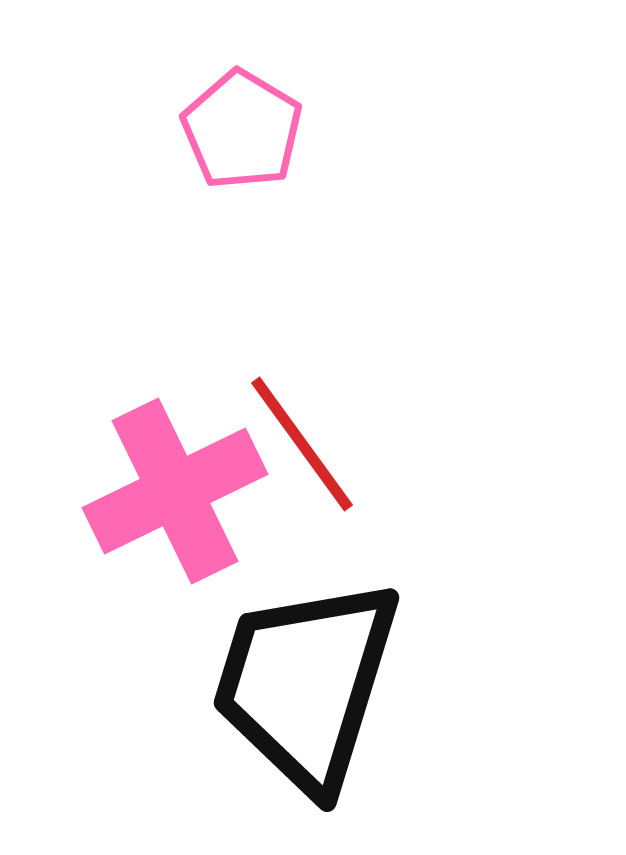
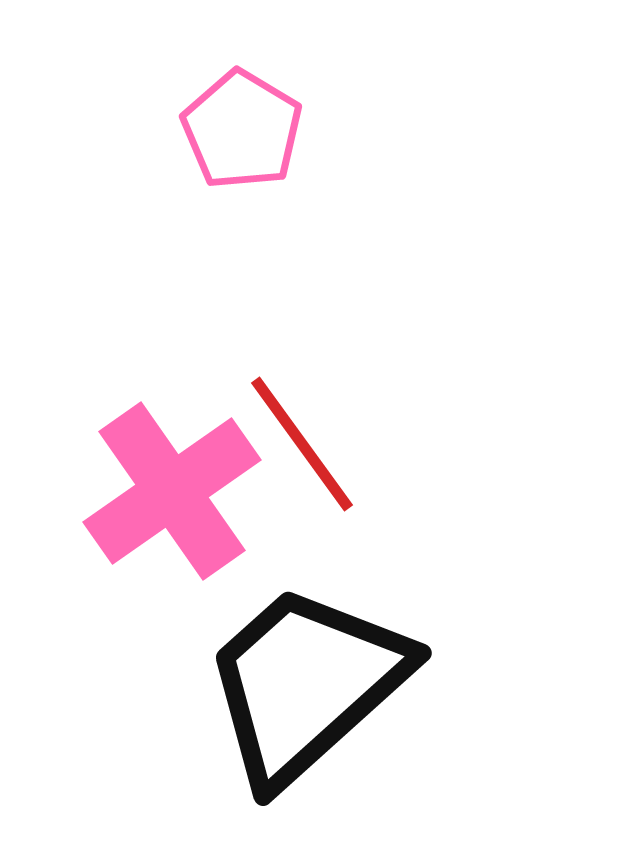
pink cross: moved 3 px left; rotated 9 degrees counterclockwise
black trapezoid: rotated 31 degrees clockwise
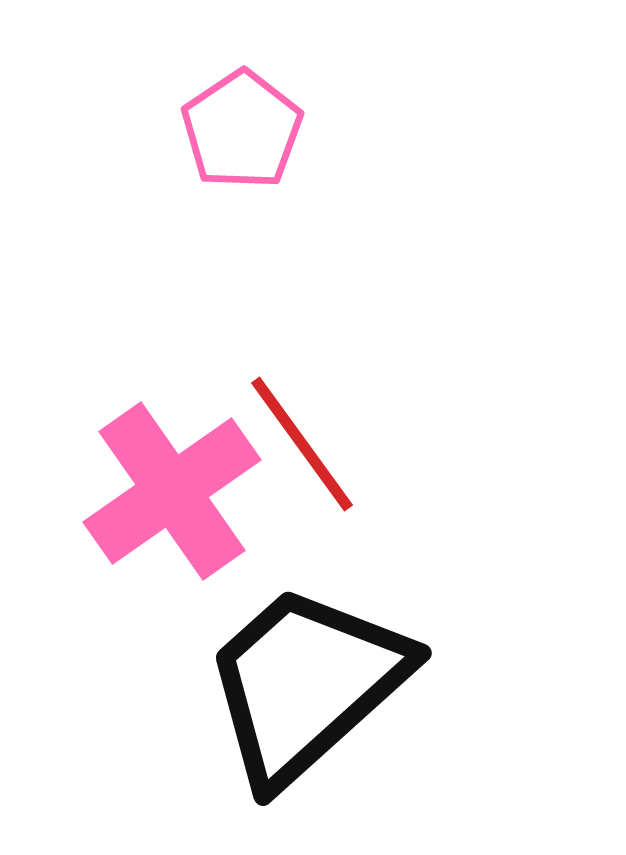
pink pentagon: rotated 7 degrees clockwise
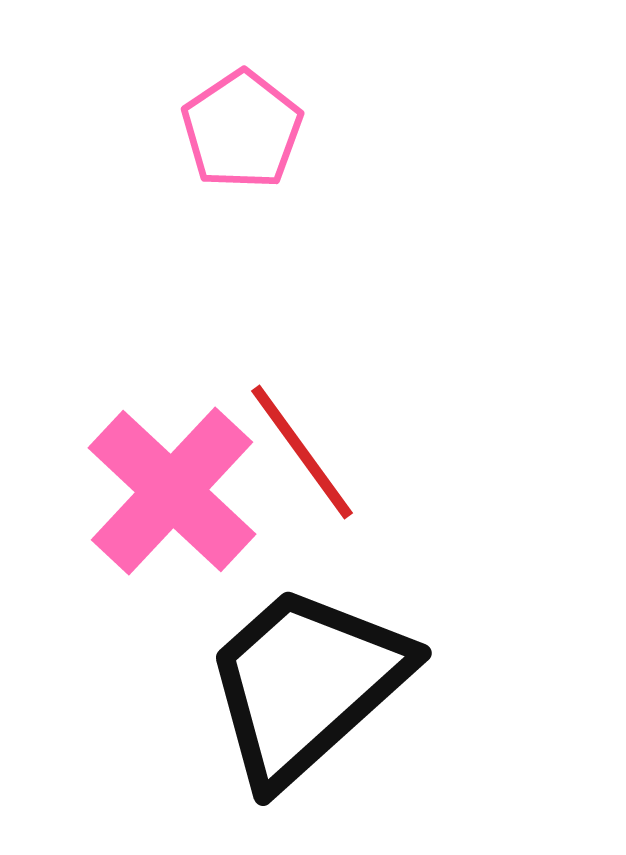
red line: moved 8 px down
pink cross: rotated 12 degrees counterclockwise
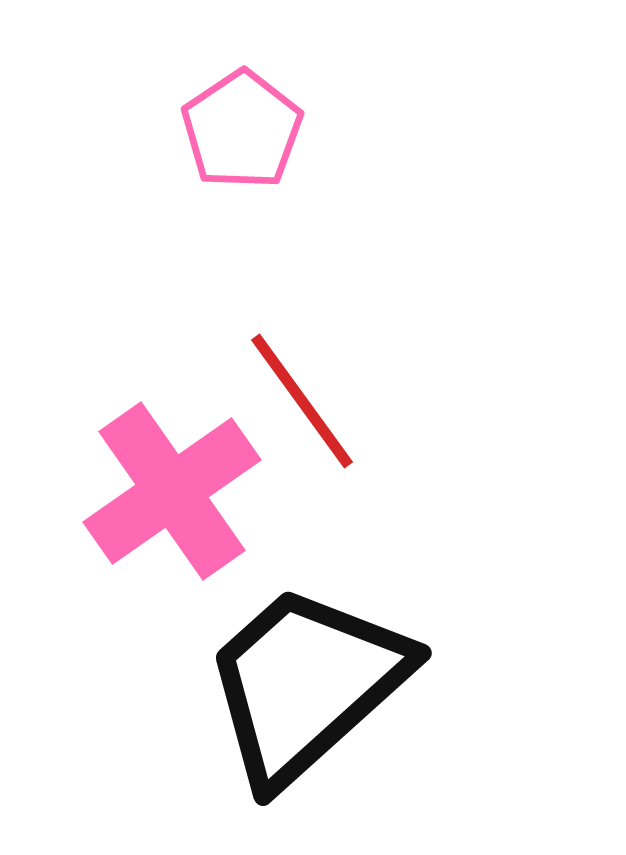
red line: moved 51 px up
pink cross: rotated 12 degrees clockwise
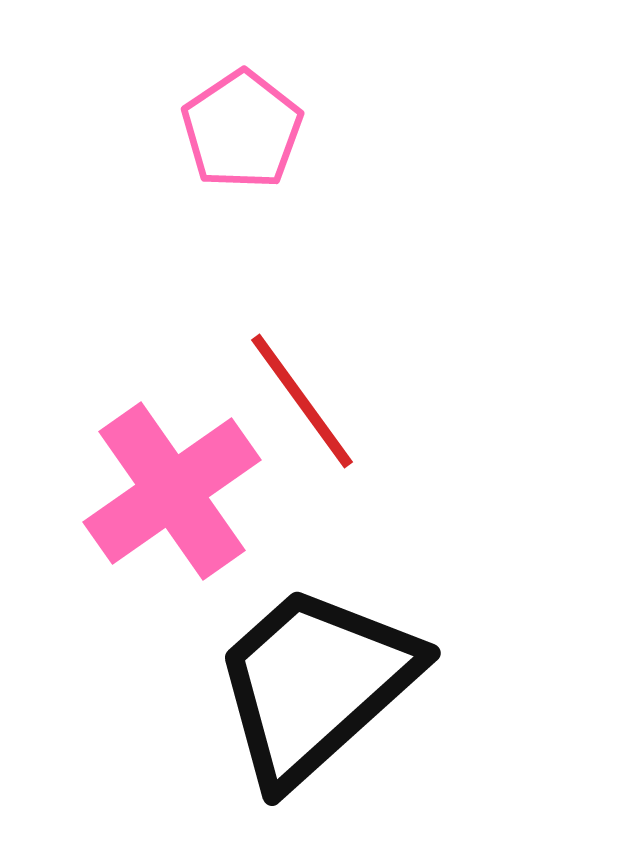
black trapezoid: moved 9 px right
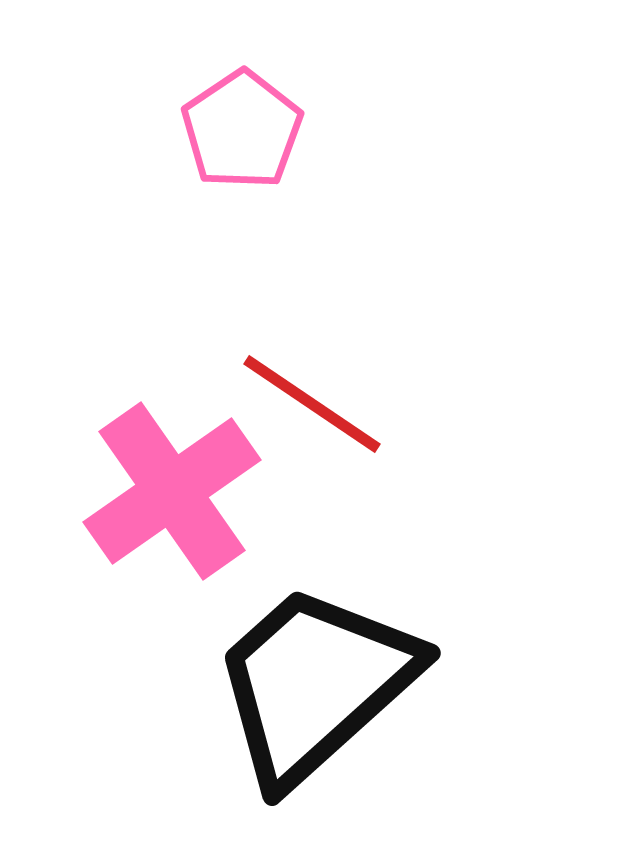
red line: moved 10 px right, 3 px down; rotated 20 degrees counterclockwise
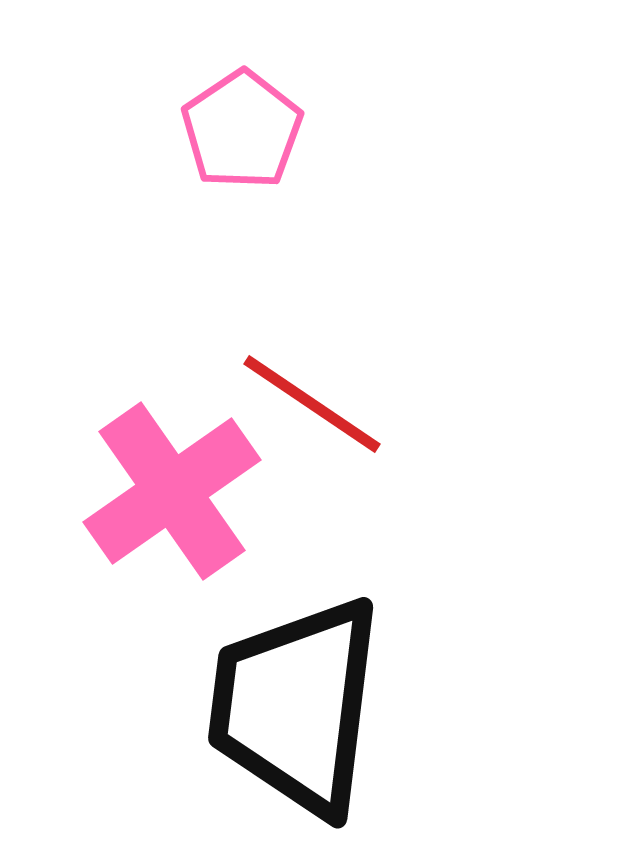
black trapezoid: moved 19 px left, 22 px down; rotated 41 degrees counterclockwise
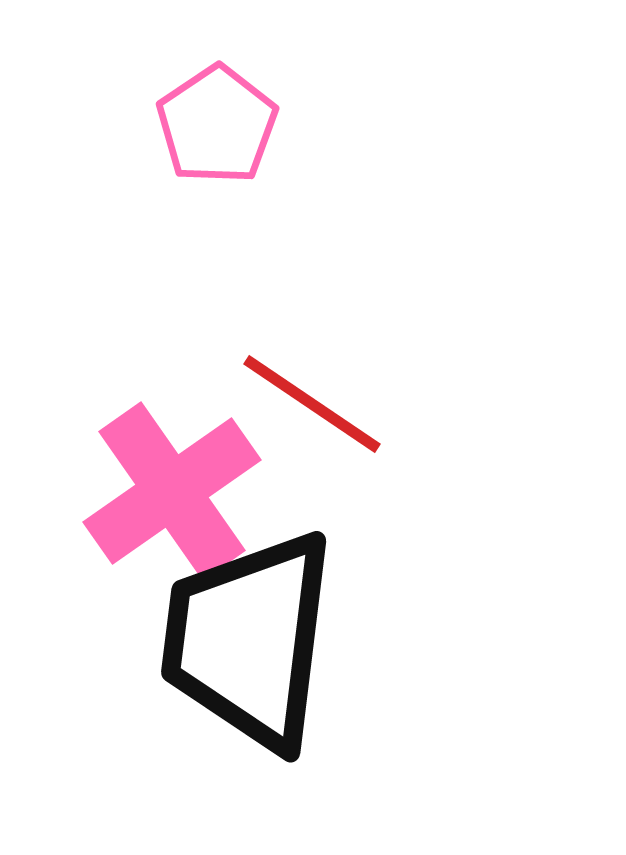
pink pentagon: moved 25 px left, 5 px up
black trapezoid: moved 47 px left, 66 px up
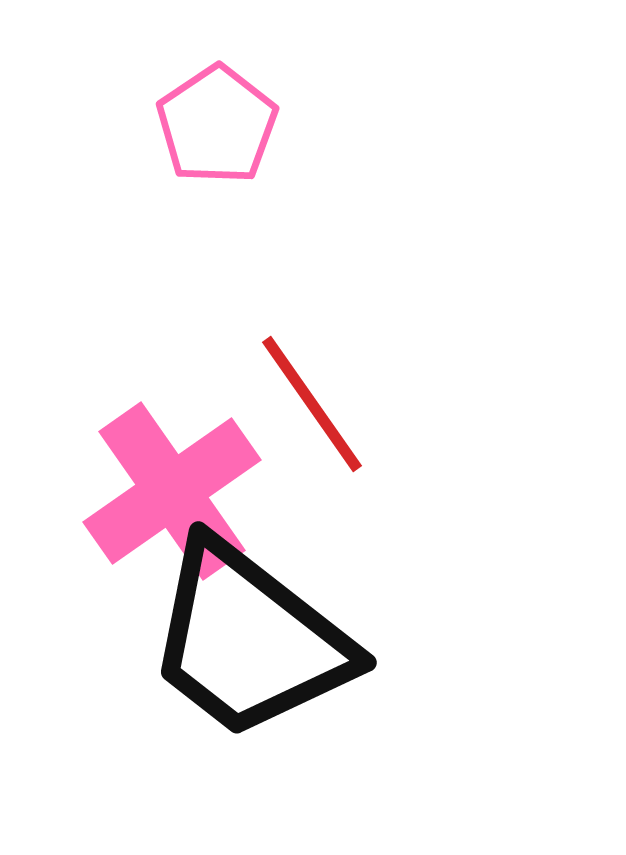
red line: rotated 21 degrees clockwise
black trapezoid: rotated 59 degrees counterclockwise
